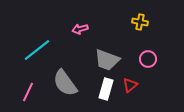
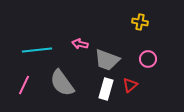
pink arrow: moved 15 px down; rotated 28 degrees clockwise
cyan line: rotated 32 degrees clockwise
gray semicircle: moved 3 px left
pink line: moved 4 px left, 7 px up
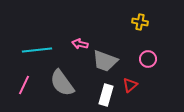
gray trapezoid: moved 2 px left, 1 px down
white rectangle: moved 6 px down
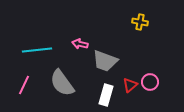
pink circle: moved 2 px right, 23 px down
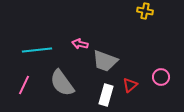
yellow cross: moved 5 px right, 11 px up
pink circle: moved 11 px right, 5 px up
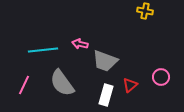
cyan line: moved 6 px right
